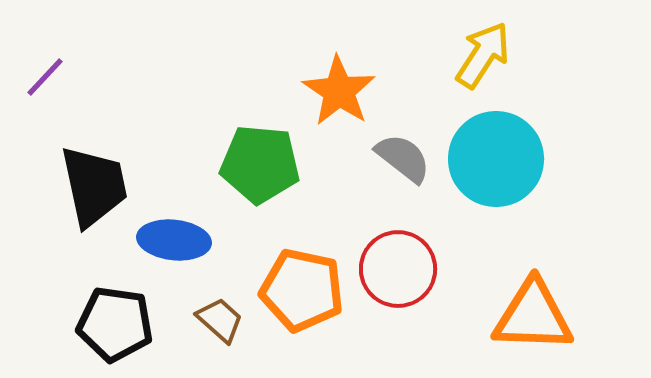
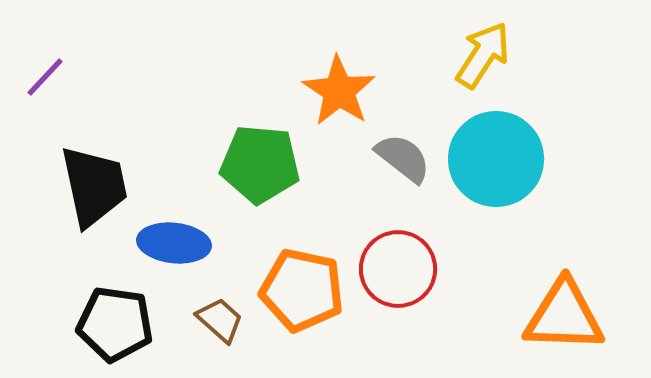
blue ellipse: moved 3 px down
orange triangle: moved 31 px right
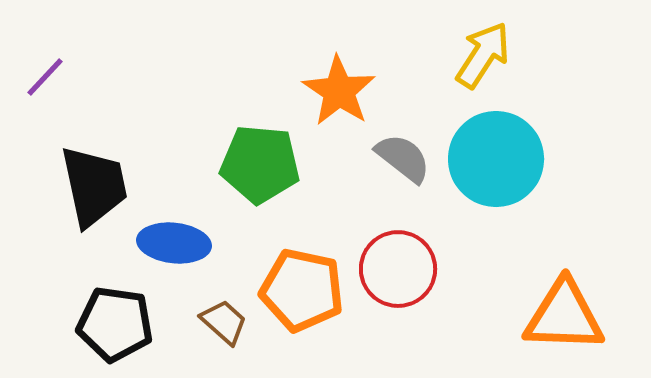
brown trapezoid: moved 4 px right, 2 px down
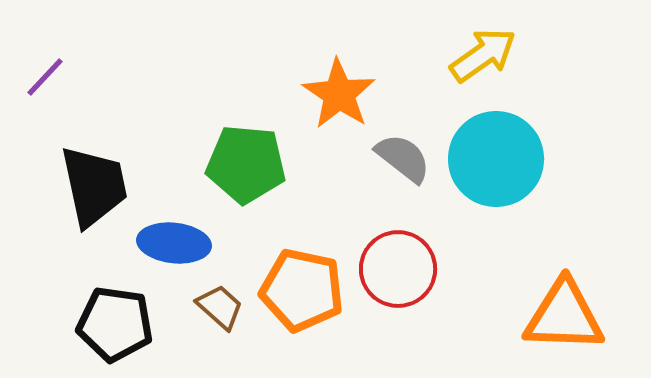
yellow arrow: rotated 22 degrees clockwise
orange star: moved 3 px down
green pentagon: moved 14 px left
brown trapezoid: moved 4 px left, 15 px up
